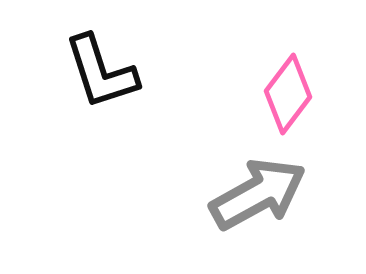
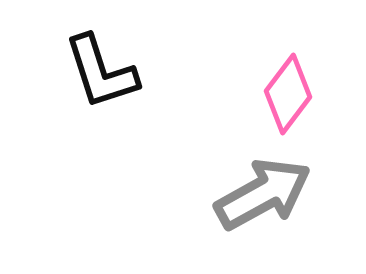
gray arrow: moved 5 px right
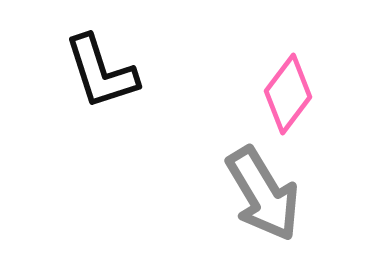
gray arrow: rotated 88 degrees clockwise
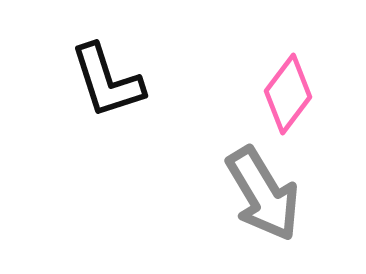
black L-shape: moved 6 px right, 9 px down
